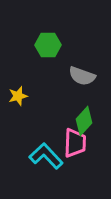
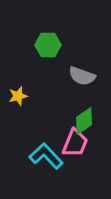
green diamond: rotated 12 degrees clockwise
pink trapezoid: rotated 20 degrees clockwise
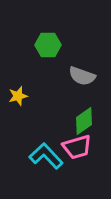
pink trapezoid: moved 2 px right, 4 px down; rotated 52 degrees clockwise
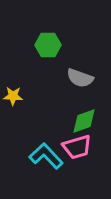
gray semicircle: moved 2 px left, 2 px down
yellow star: moved 5 px left; rotated 18 degrees clockwise
green diamond: rotated 16 degrees clockwise
